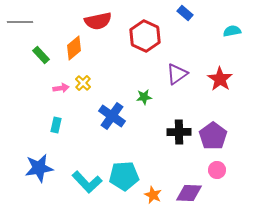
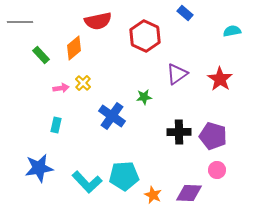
purple pentagon: rotated 20 degrees counterclockwise
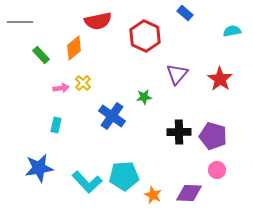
purple triangle: rotated 15 degrees counterclockwise
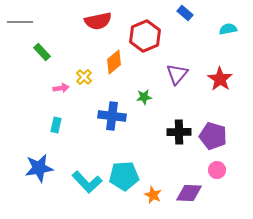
cyan semicircle: moved 4 px left, 2 px up
red hexagon: rotated 12 degrees clockwise
orange diamond: moved 40 px right, 14 px down
green rectangle: moved 1 px right, 3 px up
yellow cross: moved 1 px right, 6 px up
blue cross: rotated 28 degrees counterclockwise
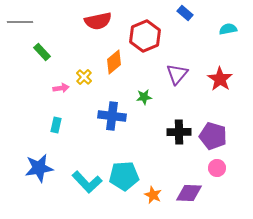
pink circle: moved 2 px up
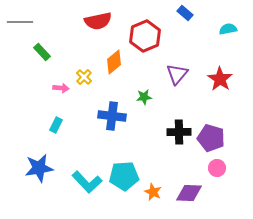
pink arrow: rotated 14 degrees clockwise
cyan rectangle: rotated 14 degrees clockwise
purple pentagon: moved 2 px left, 2 px down
orange star: moved 3 px up
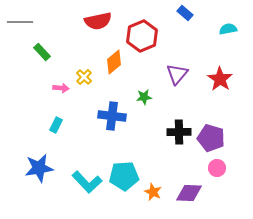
red hexagon: moved 3 px left
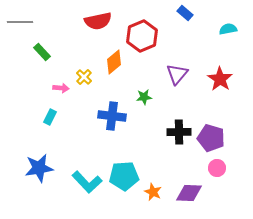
cyan rectangle: moved 6 px left, 8 px up
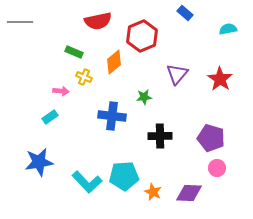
green rectangle: moved 32 px right; rotated 24 degrees counterclockwise
yellow cross: rotated 21 degrees counterclockwise
pink arrow: moved 3 px down
cyan rectangle: rotated 28 degrees clockwise
black cross: moved 19 px left, 4 px down
blue star: moved 6 px up
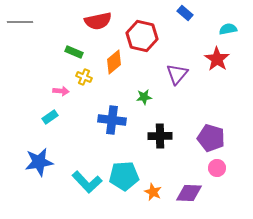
red hexagon: rotated 24 degrees counterclockwise
red star: moved 3 px left, 20 px up
blue cross: moved 4 px down
